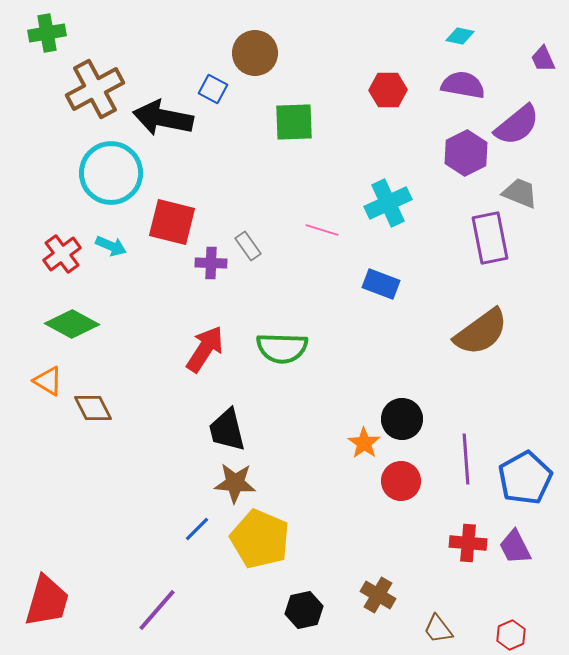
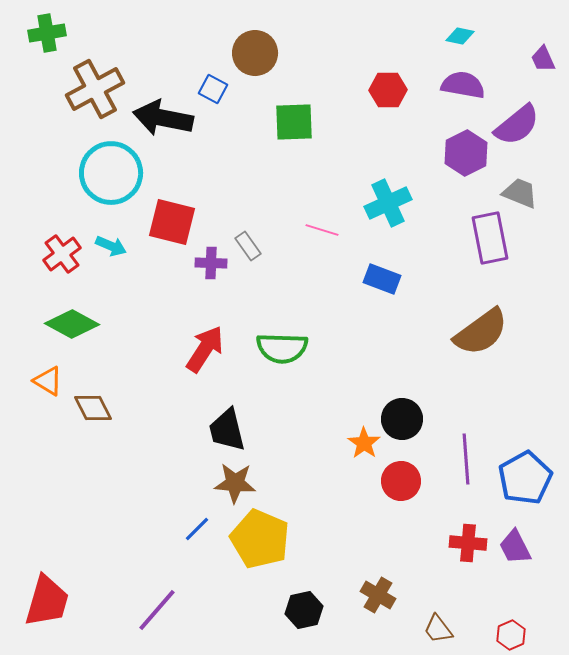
blue rectangle at (381, 284): moved 1 px right, 5 px up
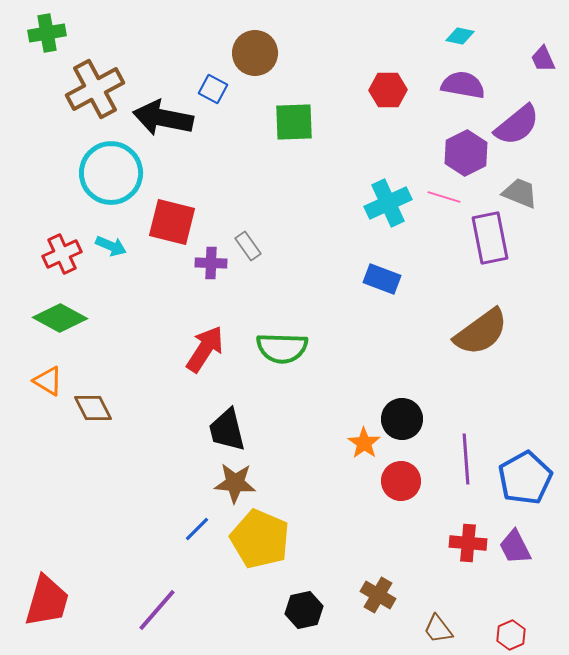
pink line at (322, 230): moved 122 px right, 33 px up
red cross at (62, 254): rotated 12 degrees clockwise
green diamond at (72, 324): moved 12 px left, 6 px up
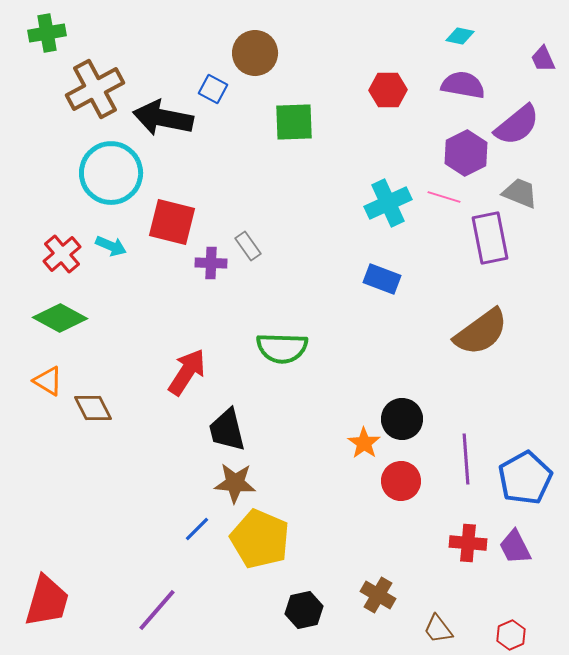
red cross at (62, 254): rotated 15 degrees counterclockwise
red arrow at (205, 349): moved 18 px left, 23 px down
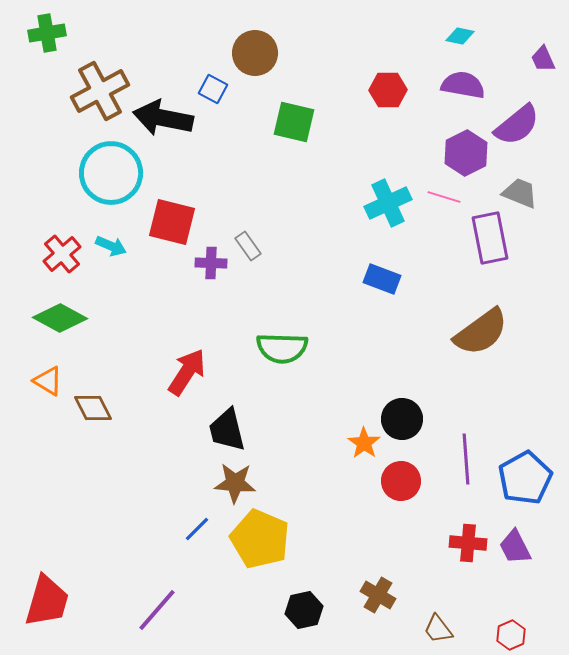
brown cross at (95, 89): moved 5 px right, 2 px down
green square at (294, 122): rotated 15 degrees clockwise
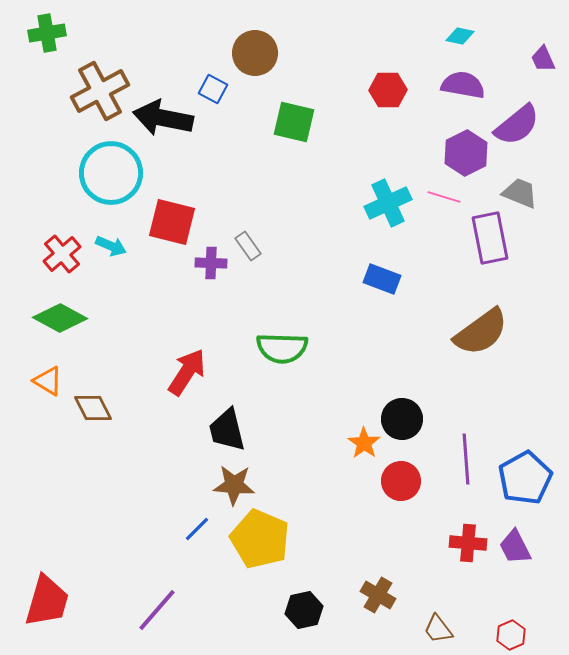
brown star at (235, 483): moved 1 px left, 2 px down
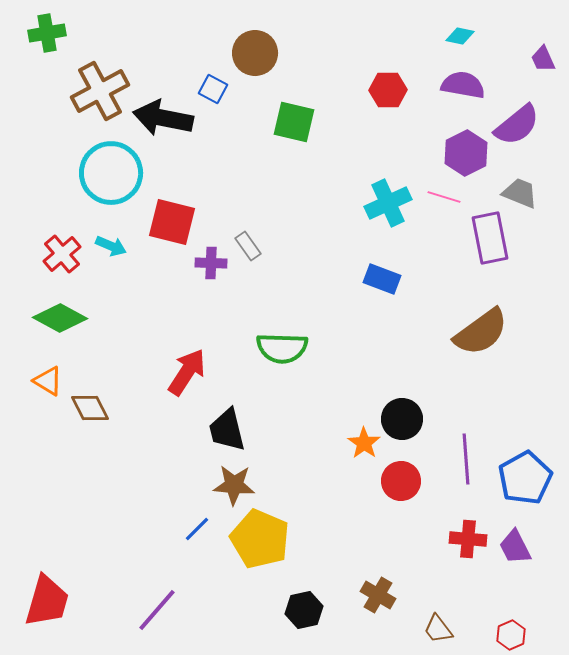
brown diamond at (93, 408): moved 3 px left
red cross at (468, 543): moved 4 px up
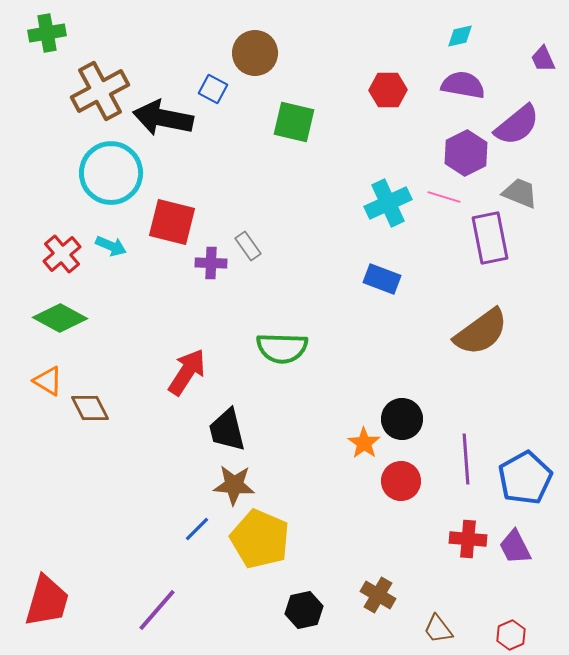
cyan diamond at (460, 36): rotated 24 degrees counterclockwise
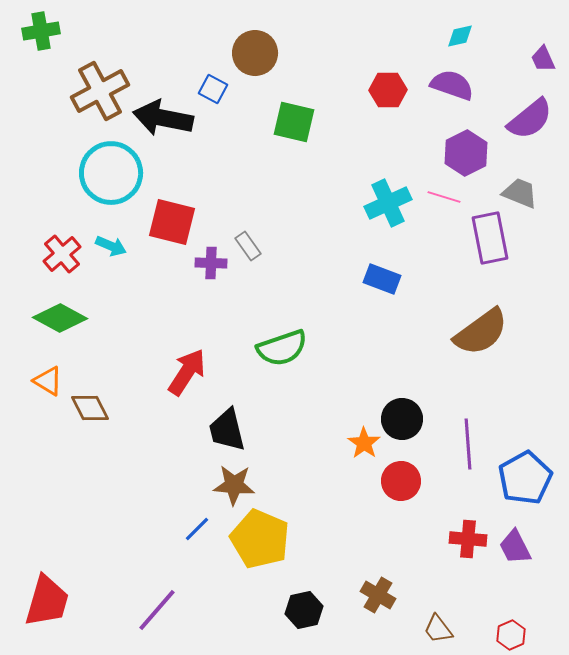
green cross at (47, 33): moved 6 px left, 2 px up
purple semicircle at (463, 85): moved 11 px left; rotated 9 degrees clockwise
purple semicircle at (517, 125): moved 13 px right, 6 px up
green semicircle at (282, 348): rotated 21 degrees counterclockwise
purple line at (466, 459): moved 2 px right, 15 px up
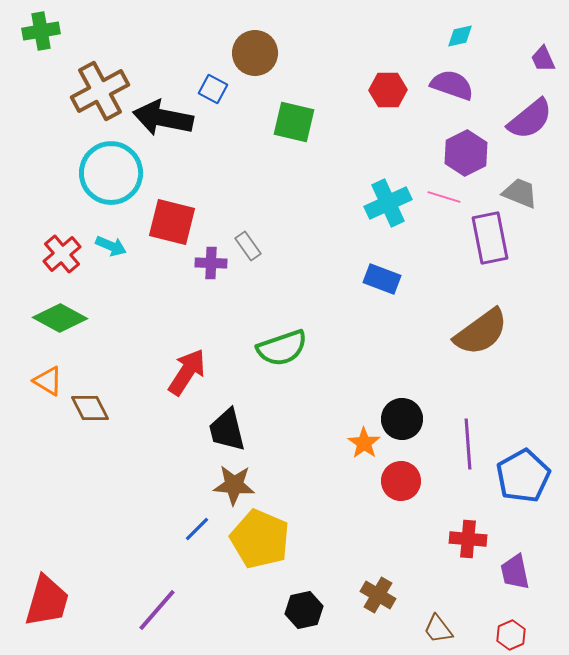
blue pentagon at (525, 478): moved 2 px left, 2 px up
purple trapezoid at (515, 547): moved 25 px down; rotated 15 degrees clockwise
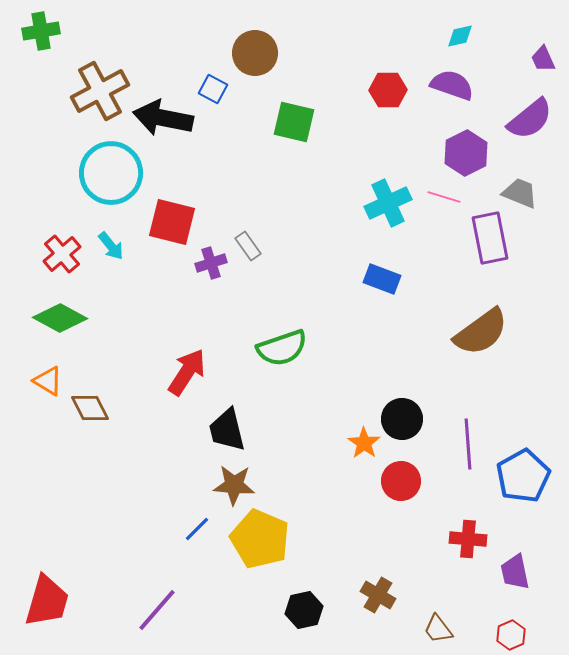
cyan arrow at (111, 246): rotated 28 degrees clockwise
purple cross at (211, 263): rotated 20 degrees counterclockwise
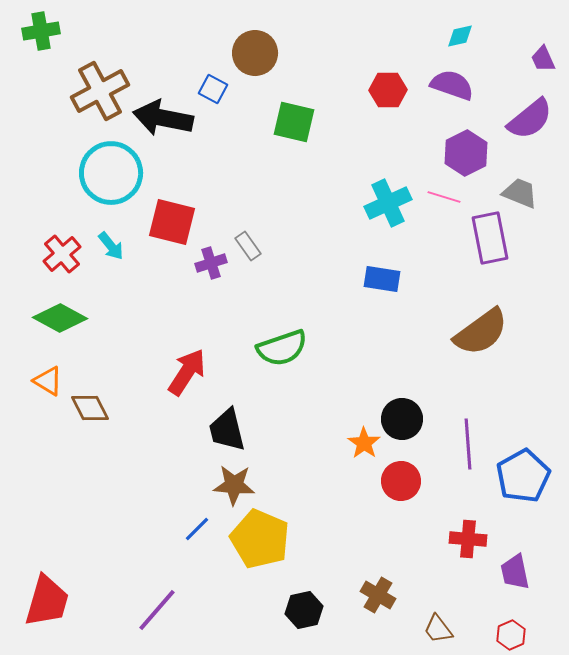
blue rectangle at (382, 279): rotated 12 degrees counterclockwise
